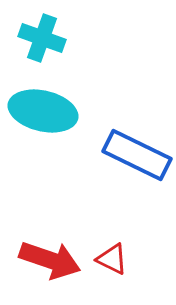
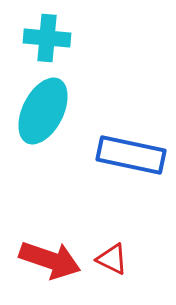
cyan cross: moved 5 px right; rotated 15 degrees counterclockwise
cyan ellipse: rotated 76 degrees counterclockwise
blue rectangle: moved 6 px left; rotated 14 degrees counterclockwise
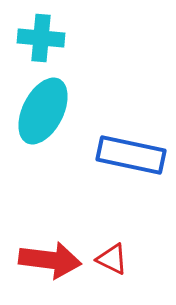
cyan cross: moved 6 px left
red arrow: rotated 12 degrees counterclockwise
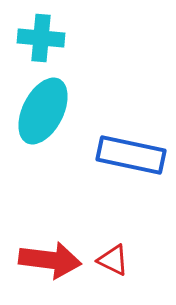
red triangle: moved 1 px right, 1 px down
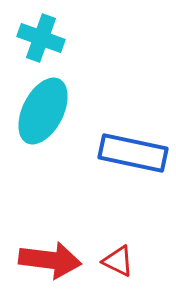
cyan cross: rotated 15 degrees clockwise
blue rectangle: moved 2 px right, 2 px up
red triangle: moved 5 px right, 1 px down
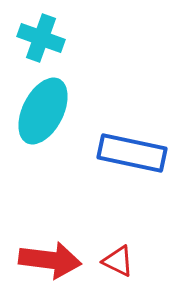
blue rectangle: moved 1 px left
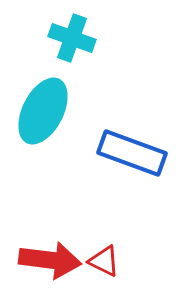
cyan cross: moved 31 px right
blue rectangle: rotated 8 degrees clockwise
red triangle: moved 14 px left
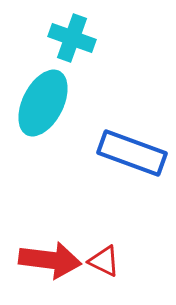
cyan ellipse: moved 8 px up
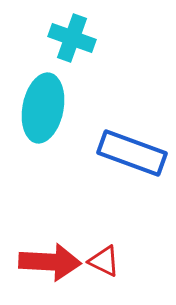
cyan ellipse: moved 5 px down; rotated 16 degrees counterclockwise
red arrow: moved 2 px down; rotated 4 degrees counterclockwise
